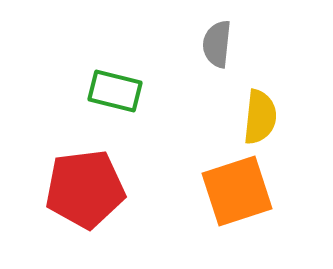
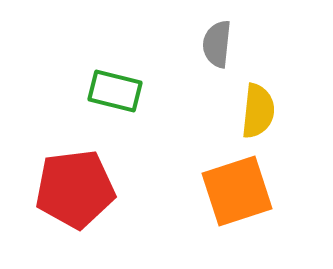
yellow semicircle: moved 2 px left, 6 px up
red pentagon: moved 10 px left
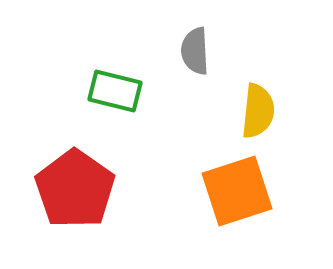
gray semicircle: moved 22 px left, 7 px down; rotated 9 degrees counterclockwise
red pentagon: rotated 30 degrees counterclockwise
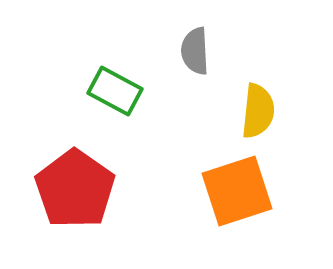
green rectangle: rotated 14 degrees clockwise
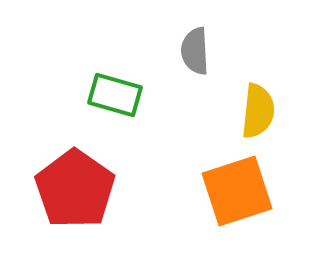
green rectangle: moved 4 px down; rotated 12 degrees counterclockwise
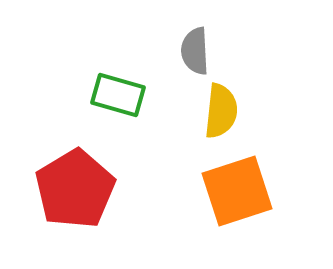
green rectangle: moved 3 px right
yellow semicircle: moved 37 px left
red pentagon: rotated 6 degrees clockwise
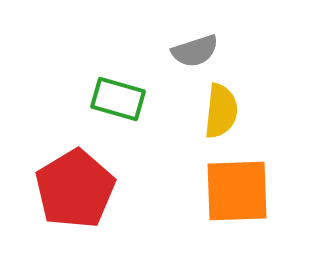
gray semicircle: rotated 105 degrees counterclockwise
green rectangle: moved 4 px down
orange square: rotated 16 degrees clockwise
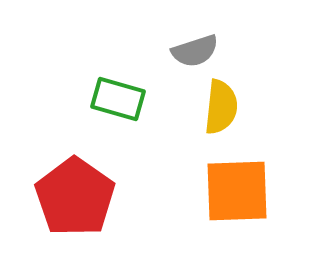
yellow semicircle: moved 4 px up
red pentagon: moved 8 px down; rotated 6 degrees counterclockwise
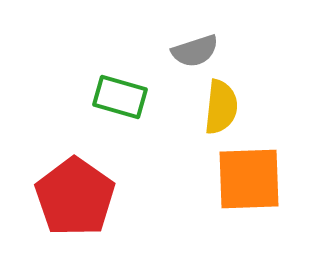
green rectangle: moved 2 px right, 2 px up
orange square: moved 12 px right, 12 px up
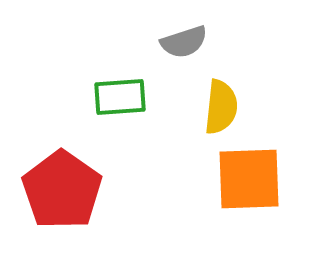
gray semicircle: moved 11 px left, 9 px up
green rectangle: rotated 20 degrees counterclockwise
red pentagon: moved 13 px left, 7 px up
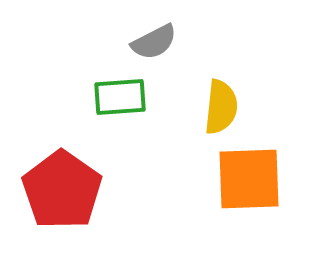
gray semicircle: moved 30 px left; rotated 9 degrees counterclockwise
